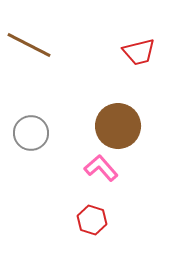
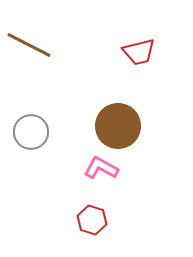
gray circle: moved 1 px up
pink L-shape: rotated 20 degrees counterclockwise
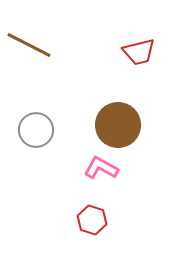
brown circle: moved 1 px up
gray circle: moved 5 px right, 2 px up
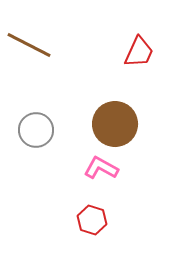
red trapezoid: rotated 52 degrees counterclockwise
brown circle: moved 3 px left, 1 px up
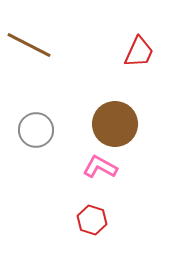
pink L-shape: moved 1 px left, 1 px up
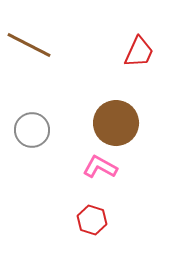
brown circle: moved 1 px right, 1 px up
gray circle: moved 4 px left
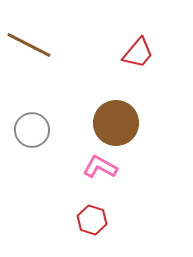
red trapezoid: moved 1 px left, 1 px down; rotated 16 degrees clockwise
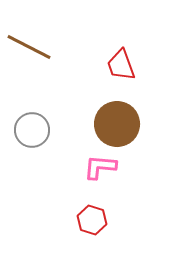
brown line: moved 2 px down
red trapezoid: moved 17 px left, 12 px down; rotated 120 degrees clockwise
brown circle: moved 1 px right, 1 px down
pink L-shape: rotated 24 degrees counterclockwise
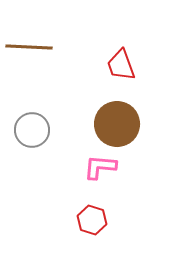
brown line: rotated 24 degrees counterclockwise
